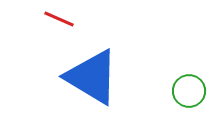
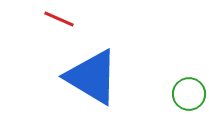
green circle: moved 3 px down
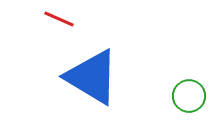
green circle: moved 2 px down
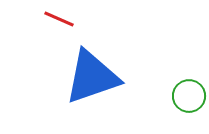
blue triangle: rotated 50 degrees counterclockwise
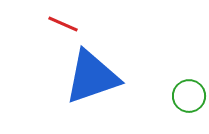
red line: moved 4 px right, 5 px down
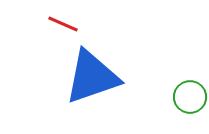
green circle: moved 1 px right, 1 px down
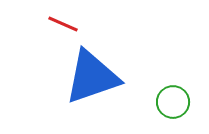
green circle: moved 17 px left, 5 px down
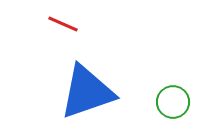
blue triangle: moved 5 px left, 15 px down
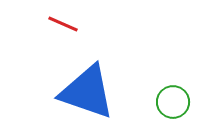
blue triangle: rotated 38 degrees clockwise
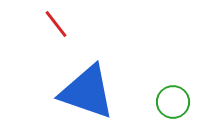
red line: moved 7 px left; rotated 28 degrees clockwise
